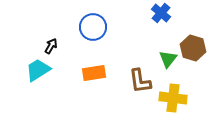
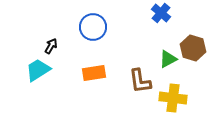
green triangle: rotated 24 degrees clockwise
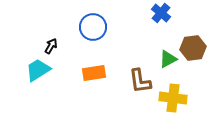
brown hexagon: rotated 25 degrees counterclockwise
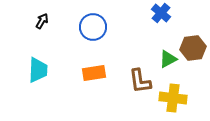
black arrow: moved 9 px left, 25 px up
cyan trapezoid: rotated 124 degrees clockwise
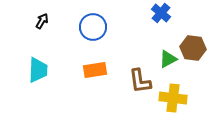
brown hexagon: rotated 15 degrees clockwise
orange rectangle: moved 1 px right, 3 px up
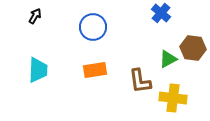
black arrow: moved 7 px left, 5 px up
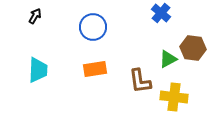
orange rectangle: moved 1 px up
yellow cross: moved 1 px right, 1 px up
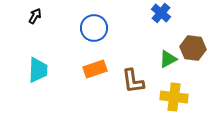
blue circle: moved 1 px right, 1 px down
orange rectangle: rotated 10 degrees counterclockwise
brown L-shape: moved 7 px left
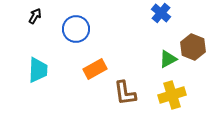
blue circle: moved 18 px left, 1 px down
brown hexagon: moved 1 px up; rotated 15 degrees clockwise
orange rectangle: rotated 10 degrees counterclockwise
brown L-shape: moved 8 px left, 12 px down
yellow cross: moved 2 px left, 2 px up; rotated 24 degrees counterclockwise
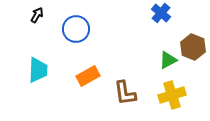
black arrow: moved 2 px right, 1 px up
green triangle: moved 1 px down
orange rectangle: moved 7 px left, 7 px down
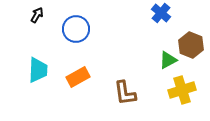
brown hexagon: moved 2 px left, 2 px up
orange rectangle: moved 10 px left, 1 px down
yellow cross: moved 10 px right, 5 px up
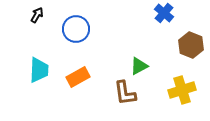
blue cross: moved 3 px right
green triangle: moved 29 px left, 6 px down
cyan trapezoid: moved 1 px right
